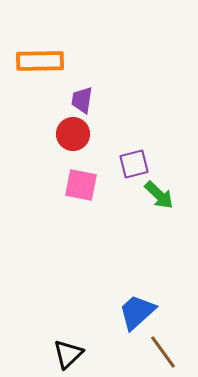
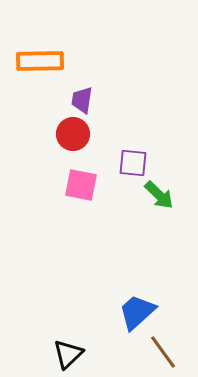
purple square: moved 1 px left, 1 px up; rotated 20 degrees clockwise
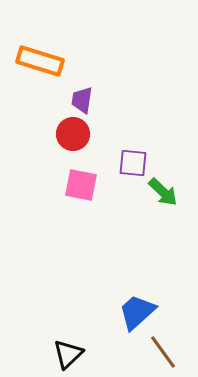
orange rectangle: rotated 18 degrees clockwise
green arrow: moved 4 px right, 3 px up
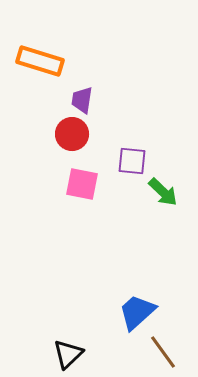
red circle: moved 1 px left
purple square: moved 1 px left, 2 px up
pink square: moved 1 px right, 1 px up
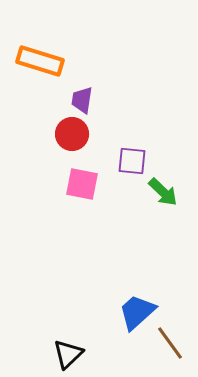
brown line: moved 7 px right, 9 px up
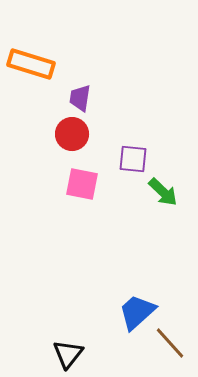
orange rectangle: moved 9 px left, 3 px down
purple trapezoid: moved 2 px left, 2 px up
purple square: moved 1 px right, 2 px up
brown line: rotated 6 degrees counterclockwise
black triangle: rotated 8 degrees counterclockwise
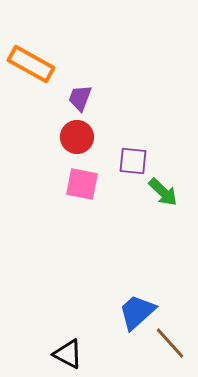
orange rectangle: rotated 12 degrees clockwise
purple trapezoid: rotated 12 degrees clockwise
red circle: moved 5 px right, 3 px down
purple square: moved 2 px down
black triangle: rotated 40 degrees counterclockwise
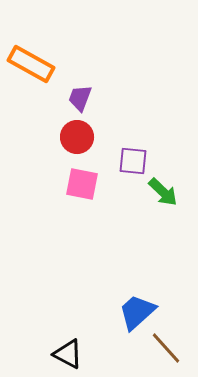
brown line: moved 4 px left, 5 px down
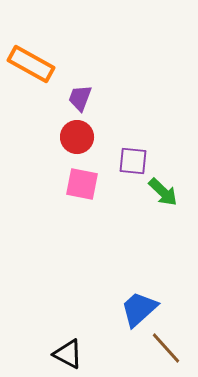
blue trapezoid: moved 2 px right, 3 px up
